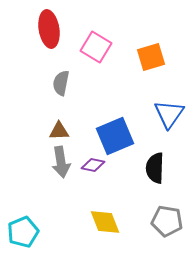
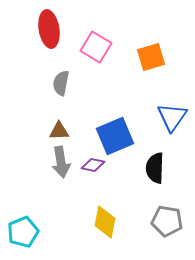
blue triangle: moved 3 px right, 3 px down
yellow diamond: rotated 32 degrees clockwise
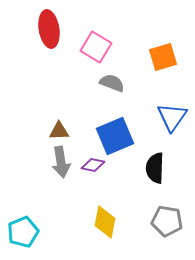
orange square: moved 12 px right
gray semicircle: moved 51 px right; rotated 100 degrees clockwise
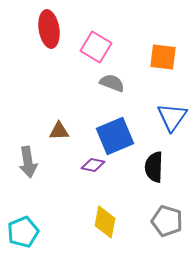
orange square: rotated 24 degrees clockwise
gray arrow: moved 33 px left
black semicircle: moved 1 px left, 1 px up
gray pentagon: rotated 8 degrees clockwise
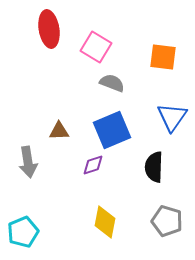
blue square: moved 3 px left, 6 px up
purple diamond: rotated 30 degrees counterclockwise
